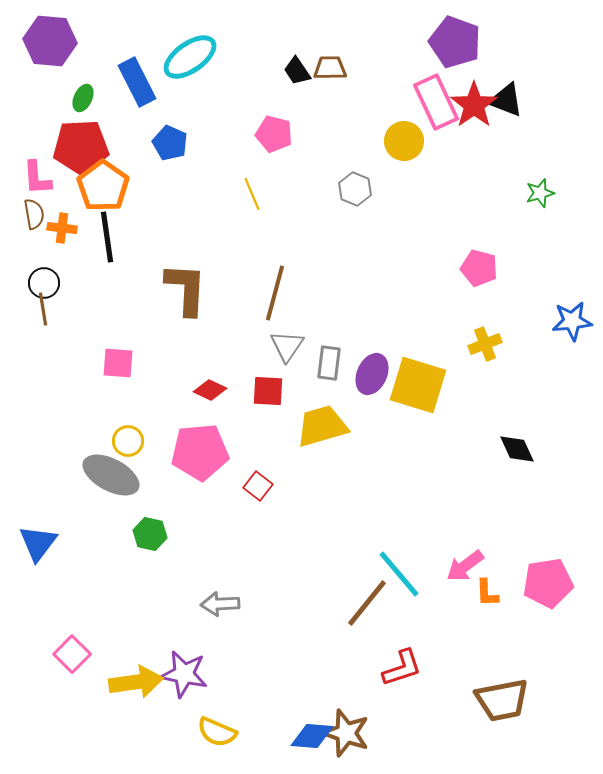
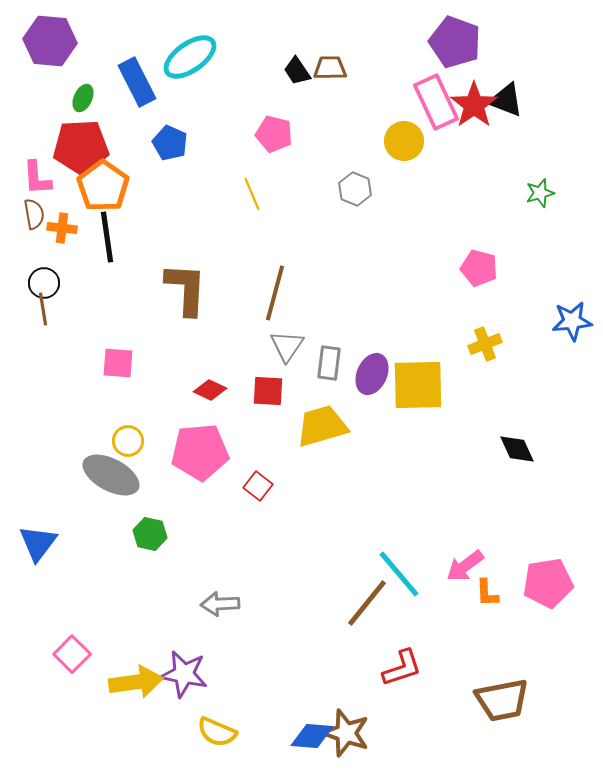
yellow square at (418, 385): rotated 18 degrees counterclockwise
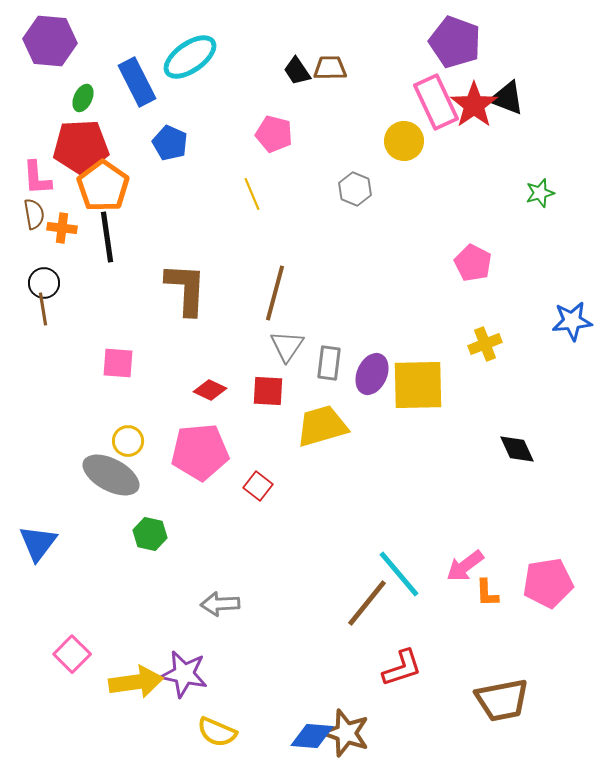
black triangle at (506, 100): moved 1 px right, 2 px up
pink pentagon at (479, 268): moved 6 px left, 5 px up; rotated 12 degrees clockwise
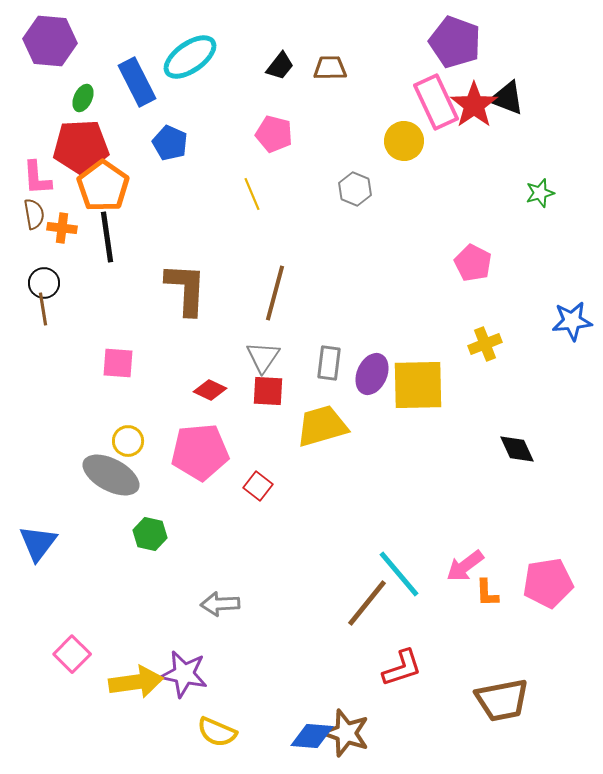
black trapezoid at (297, 71): moved 17 px left, 5 px up; rotated 108 degrees counterclockwise
gray triangle at (287, 346): moved 24 px left, 11 px down
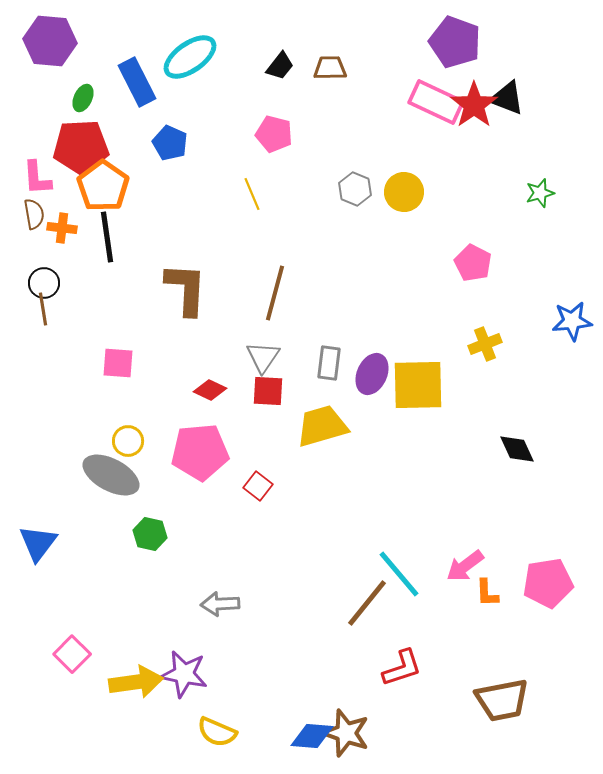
pink rectangle at (436, 102): rotated 40 degrees counterclockwise
yellow circle at (404, 141): moved 51 px down
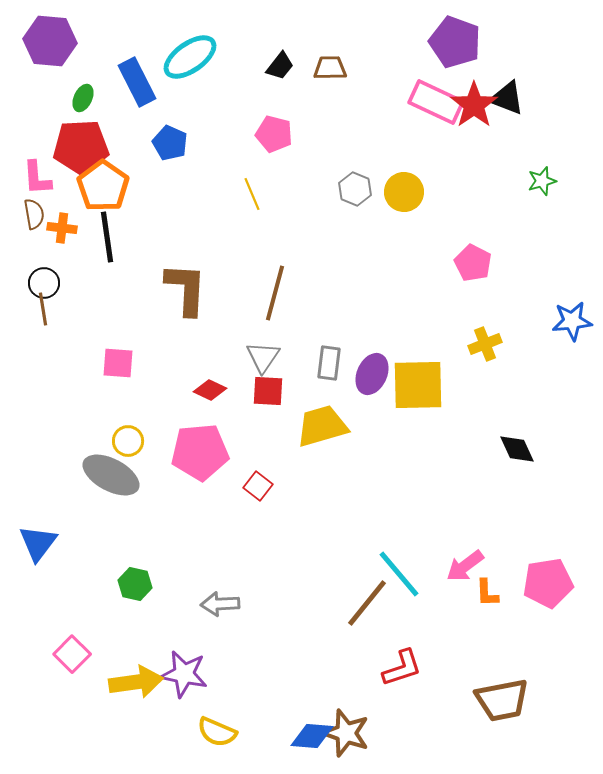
green star at (540, 193): moved 2 px right, 12 px up
green hexagon at (150, 534): moved 15 px left, 50 px down
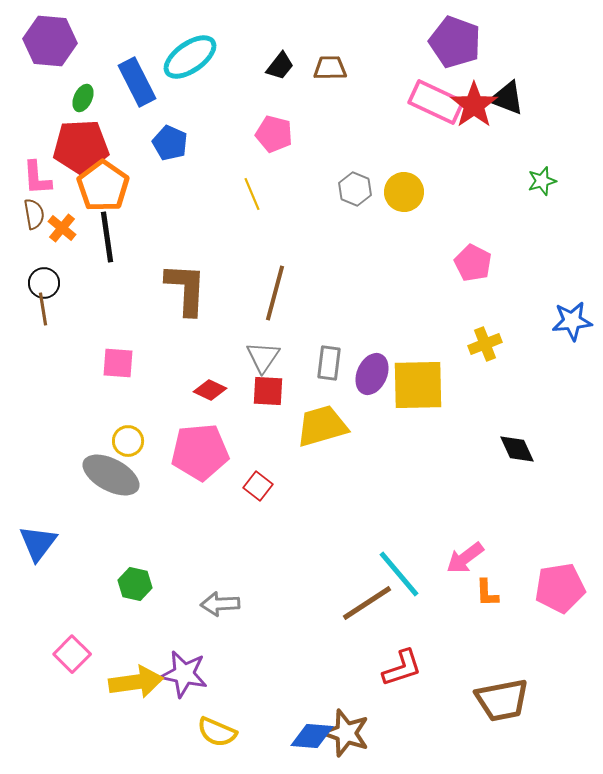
orange cross at (62, 228): rotated 32 degrees clockwise
pink arrow at (465, 566): moved 8 px up
pink pentagon at (548, 583): moved 12 px right, 5 px down
brown line at (367, 603): rotated 18 degrees clockwise
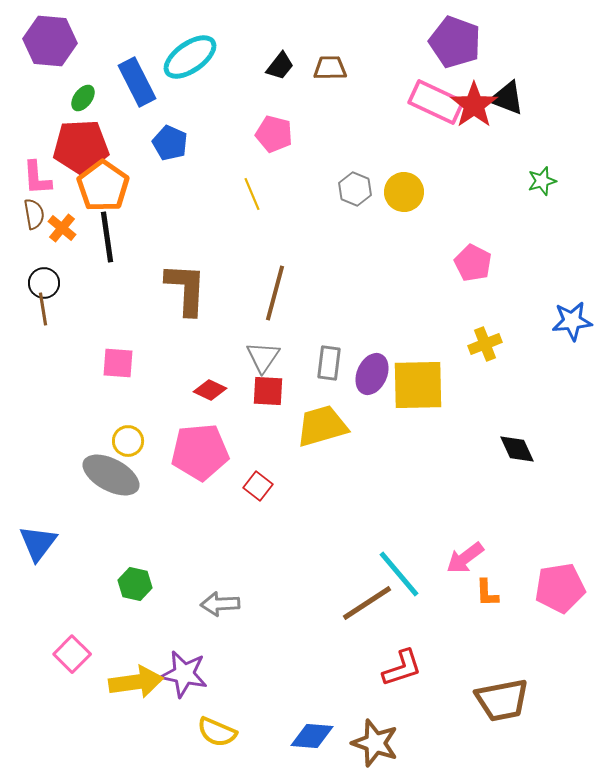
green ellipse at (83, 98): rotated 12 degrees clockwise
brown star at (346, 733): moved 29 px right, 10 px down
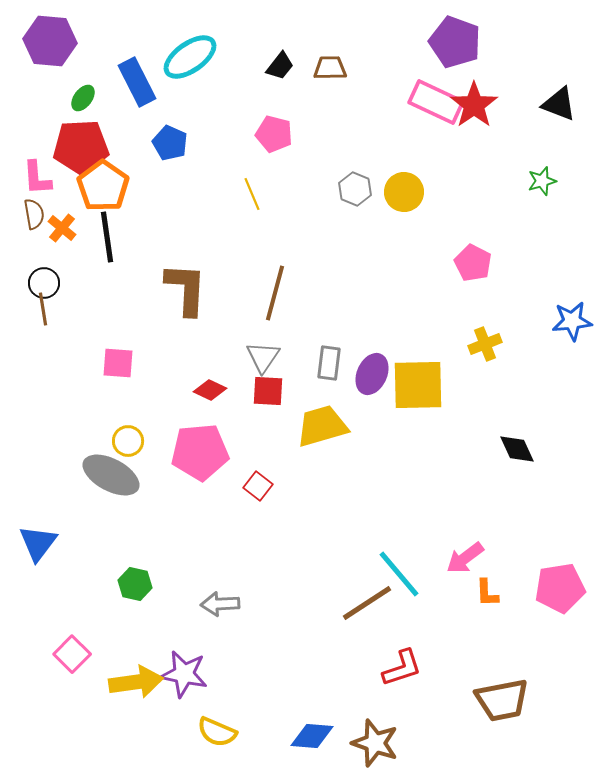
black triangle at (507, 98): moved 52 px right, 6 px down
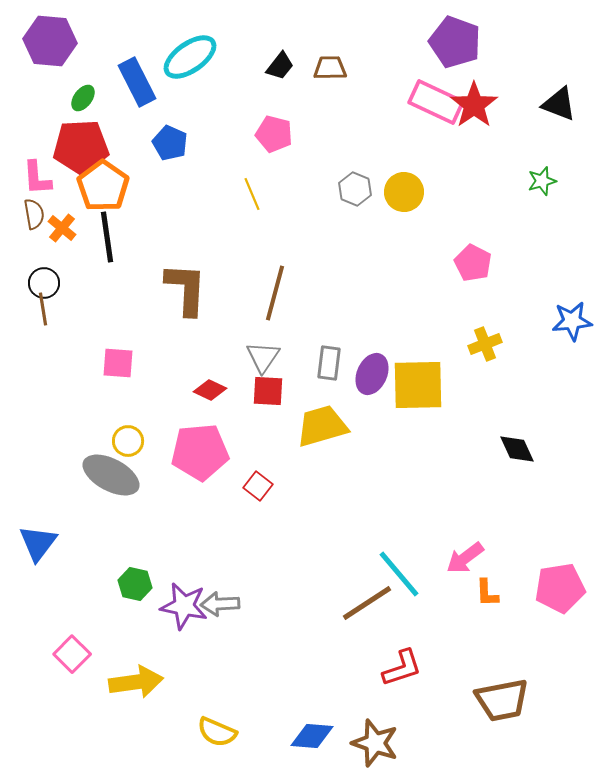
purple star at (184, 674): moved 68 px up
